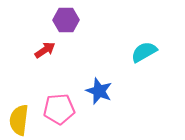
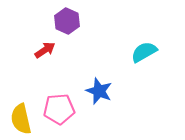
purple hexagon: moved 1 px right, 1 px down; rotated 25 degrees clockwise
yellow semicircle: moved 2 px right, 1 px up; rotated 20 degrees counterclockwise
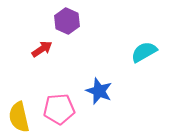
red arrow: moved 3 px left, 1 px up
yellow semicircle: moved 2 px left, 2 px up
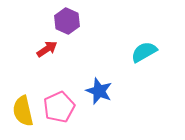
red arrow: moved 5 px right
pink pentagon: moved 2 px up; rotated 20 degrees counterclockwise
yellow semicircle: moved 4 px right, 6 px up
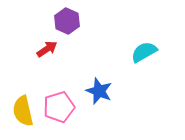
pink pentagon: rotated 8 degrees clockwise
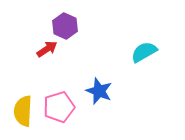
purple hexagon: moved 2 px left, 5 px down
yellow semicircle: rotated 16 degrees clockwise
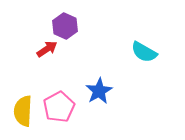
cyan semicircle: rotated 120 degrees counterclockwise
blue star: rotated 20 degrees clockwise
pink pentagon: rotated 12 degrees counterclockwise
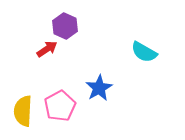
blue star: moved 3 px up
pink pentagon: moved 1 px right, 1 px up
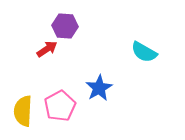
purple hexagon: rotated 20 degrees counterclockwise
